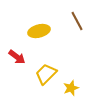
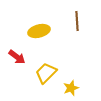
brown line: rotated 24 degrees clockwise
yellow trapezoid: moved 1 px up
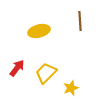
brown line: moved 3 px right
red arrow: moved 11 px down; rotated 90 degrees counterclockwise
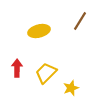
brown line: rotated 36 degrees clockwise
red arrow: rotated 36 degrees counterclockwise
